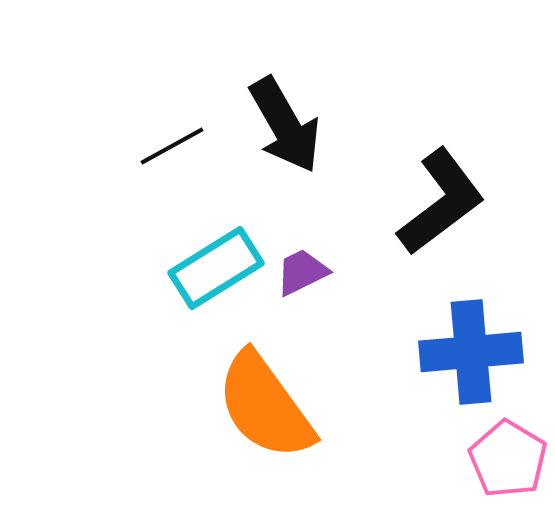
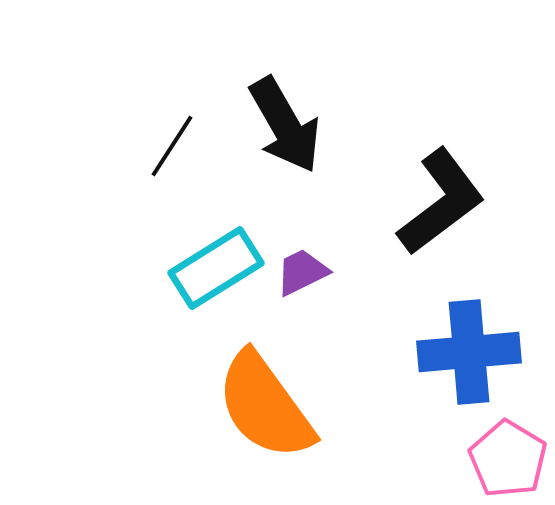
black line: rotated 28 degrees counterclockwise
blue cross: moved 2 px left
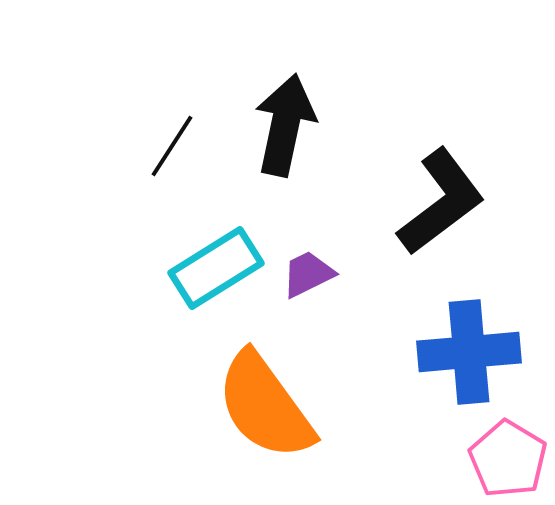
black arrow: rotated 138 degrees counterclockwise
purple trapezoid: moved 6 px right, 2 px down
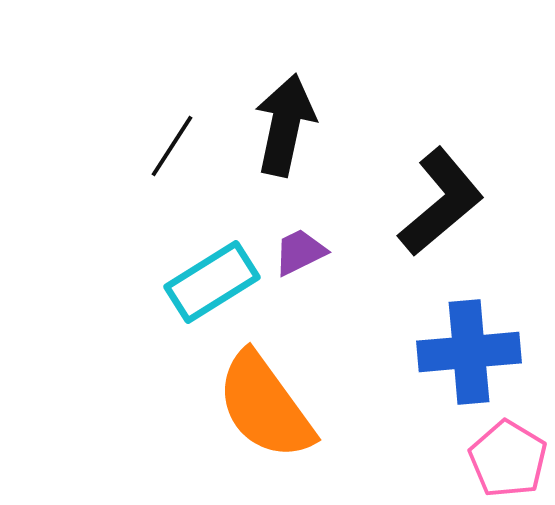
black L-shape: rotated 3 degrees counterclockwise
cyan rectangle: moved 4 px left, 14 px down
purple trapezoid: moved 8 px left, 22 px up
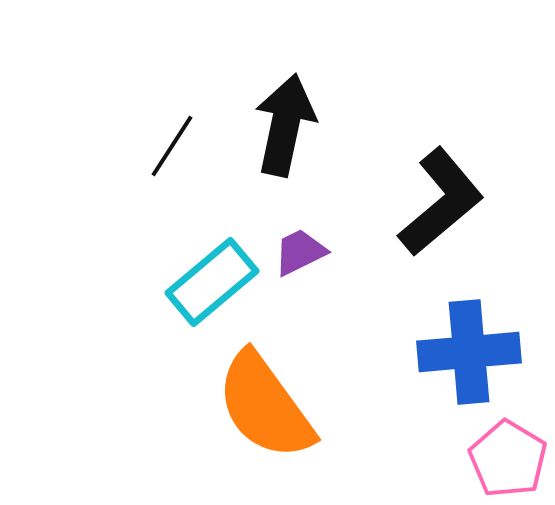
cyan rectangle: rotated 8 degrees counterclockwise
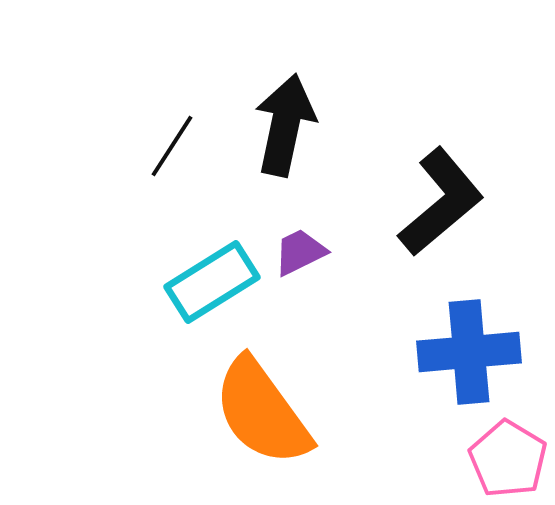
cyan rectangle: rotated 8 degrees clockwise
orange semicircle: moved 3 px left, 6 px down
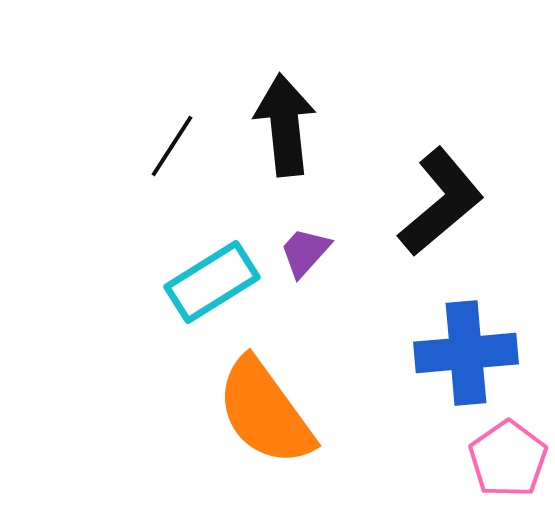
black arrow: rotated 18 degrees counterclockwise
purple trapezoid: moved 5 px right; rotated 22 degrees counterclockwise
blue cross: moved 3 px left, 1 px down
orange semicircle: moved 3 px right
pink pentagon: rotated 6 degrees clockwise
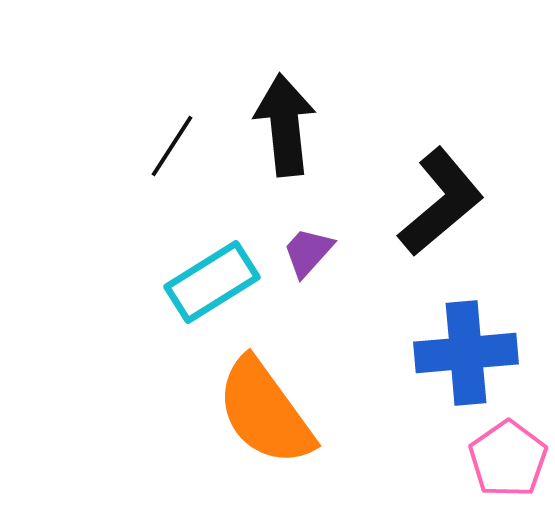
purple trapezoid: moved 3 px right
